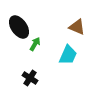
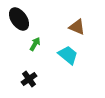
black ellipse: moved 8 px up
cyan trapezoid: rotated 75 degrees counterclockwise
black cross: moved 1 px left, 1 px down; rotated 21 degrees clockwise
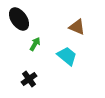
cyan trapezoid: moved 1 px left, 1 px down
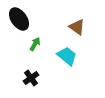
brown triangle: rotated 12 degrees clockwise
black cross: moved 2 px right, 1 px up
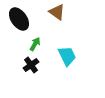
brown triangle: moved 20 px left, 15 px up
cyan trapezoid: rotated 25 degrees clockwise
black cross: moved 13 px up
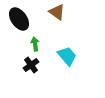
green arrow: rotated 40 degrees counterclockwise
cyan trapezoid: rotated 15 degrees counterclockwise
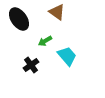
green arrow: moved 10 px right, 3 px up; rotated 112 degrees counterclockwise
